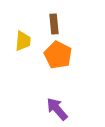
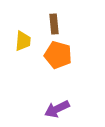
orange pentagon: rotated 12 degrees counterclockwise
purple arrow: rotated 75 degrees counterclockwise
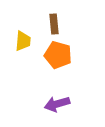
purple arrow: moved 5 px up; rotated 10 degrees clockwise
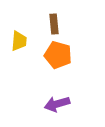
yellow trapezoid: moved 4 px left
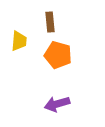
brown rectangle: moved 4 px left, 2 px up
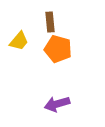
yellow trapezoid: rotated 35 degrees clockwise
orange pentagon: moved 6 px up
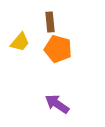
yellow trapezoid: moved 1 px right, 1 px down
purple arrow: rotated 50 degrees clockwise
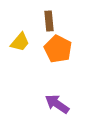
brown rectangle: moved 1 px left, 1 px up
orange pentagon: rotated 12 degrees clockwise
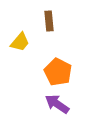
orange pentagon: moved 23 px down
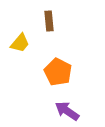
yellow trapezoid: moved 1 px down
purple arrow: moved 10 px right, 7 px down
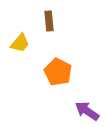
purple arrow: moved 20 px right
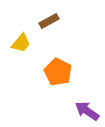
brown rectangle: rotated 66 degrees clockwise
yellow trapezoid: moved 1 px right
